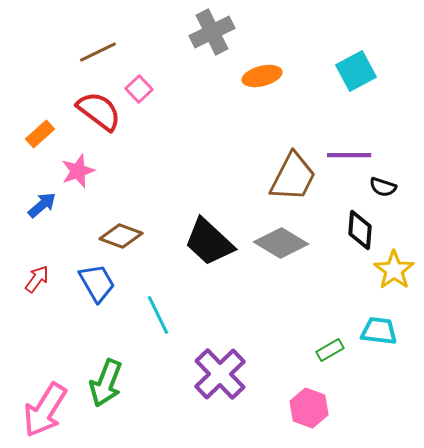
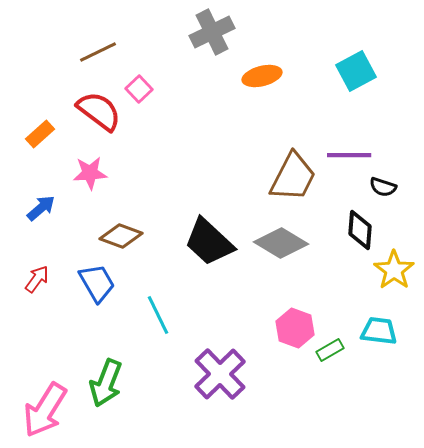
pink star: moved 12 px right, 2 px down; rotated 16 degrees clockwise
blue arrow: moved 1 px left, 3 px down
pink hexagon: moved 14 px left, 80 px up
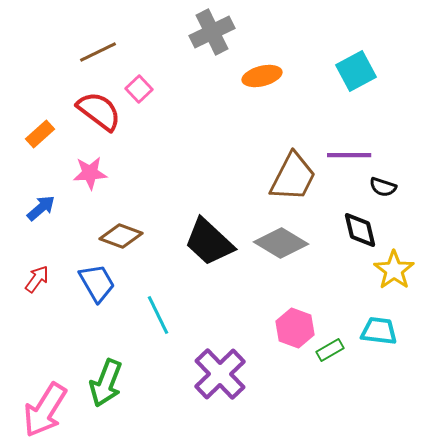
black diamond: rotated 18 degrees counterclockwise
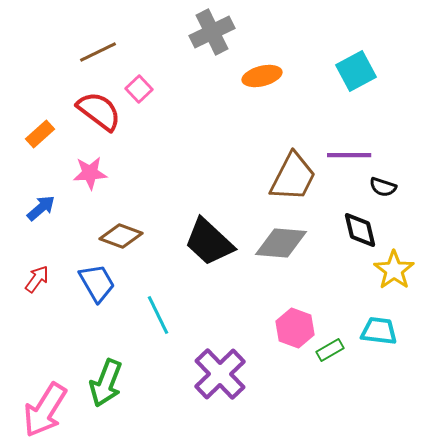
gray diamond: rotated 26 degrees counterclockwise
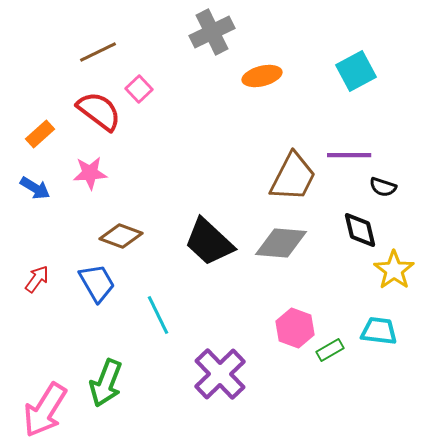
blue arrow: moved 6 px left, 20 px up; rotated 72 degrees clockwise
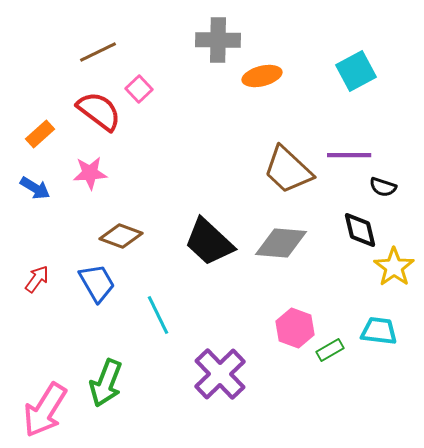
gray cross: moved 6 px right, 8 px down; rotated 27 degrees clockwise
brown trapezoid: moved 5 px left, 7 px up; rotated 106 degrees clockwise
yellow star: moved 3 px up
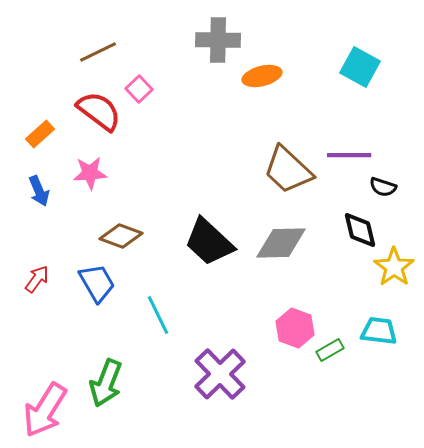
cyan square: moved 4 px right, 4 px up; rotated 33 degrees counterclockwise
blue arrow: moved 4 px right, 3 px down; rotated 36 degrees clockwise
gray diamond: rotated 6 degrees counterclockwise
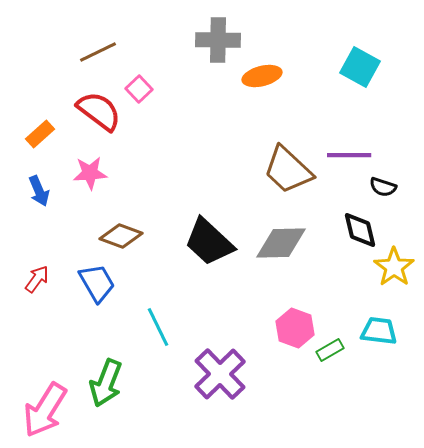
cyan line: moved 12 px down
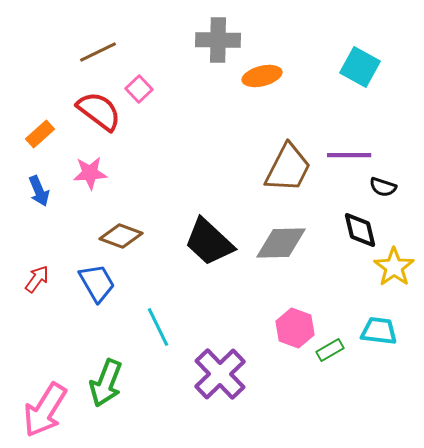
brown trapezoid: moved 2 px up; rotated 106 degrees counterclockwise
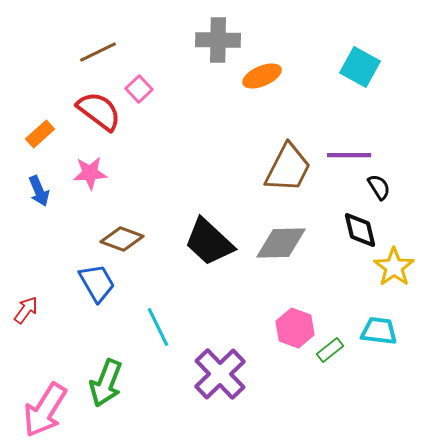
orange ellipse: rotated 9 degrees counterclockwise
black semicircle: moved 4 px left; rotated 140 degrees counterclockwise
brown diamond: moved 1 px right, 3 px down
red arrow: moved 11 px left, 31 px down
green rectangle: rotated 8 degrees counterclockwise
